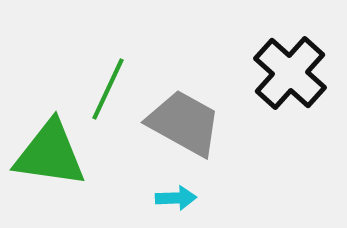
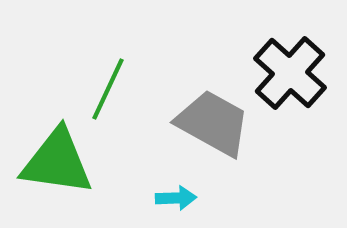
gray trapezoid: moved 29 px right
green triangle: moved 7 px right, 8 px down
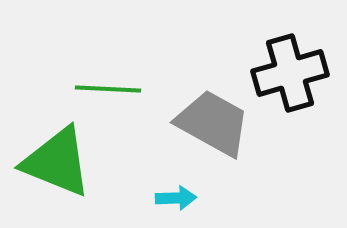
black cross: rotated 32 degrees clockwise
green line: rotated 68 degrees clockwise
green triangle: rotated 14 degrees clockwise
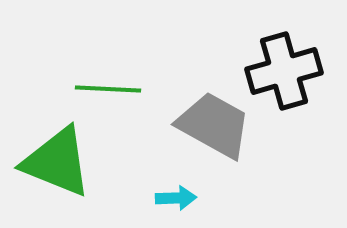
black cross: moved 6 px left, 2 px up
gray trapezoid: moved 1 px right, 2 px down
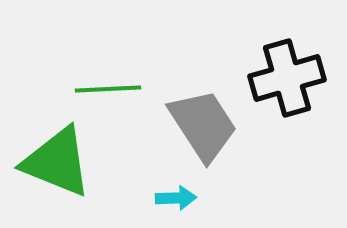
black cross: moved 3 px right, 7 px down
green line: rotated 6 degrees counterclockwise
gray trapezoid: moved 11 px left; rotated 28 degrees clockwise
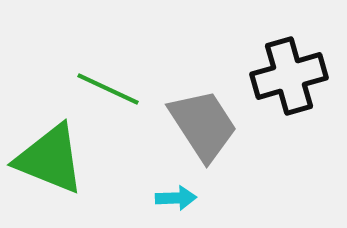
black cross: moved 2 px right, 2 px up
green line: rotated 28 degrees clockwise
green triangle: moved 7 px left, 3 px up
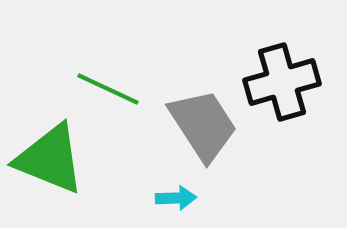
black cross: moved 7 px left, 6 px down
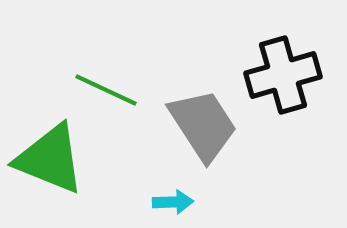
black cross: moved 1 px right, 7 px up
green line: moved 2 px left, 1 px down
cyan arrow: moved 3 px left, 4 px down
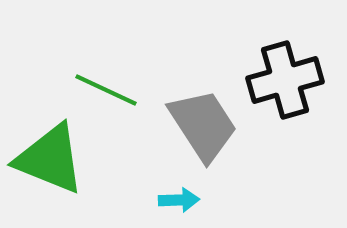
black cross: moved 2 px right, 5 px down
cyan arrow: moved 6 px right, 2 px up
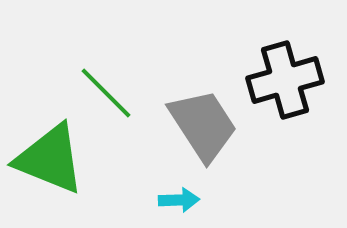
green line: moved 3 px down; rotated 20 degrees clockwise
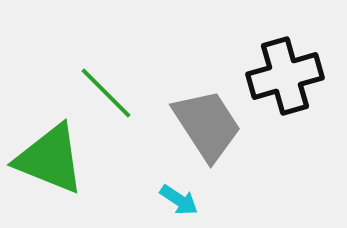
black cross: moved 4 px up
gray trapezoid: moved 4 px right
cyan arrow: rotated 36 degrees clockwise
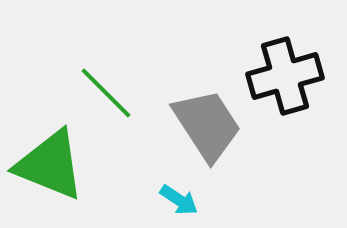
green triangle: moved 6 px down
